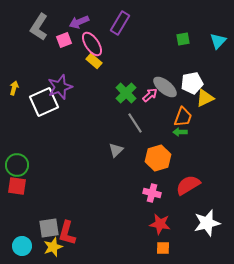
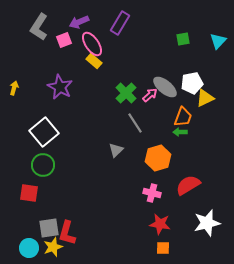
purple star: rotated 25 degrees counterclockwise
white square: moved 30 px down; rotated 16 degrees counterclockwise
green circle: moved 26 px right
red square: moved 12 px right, 7 px down
cyan circle: moved 7 px right, 2 px down
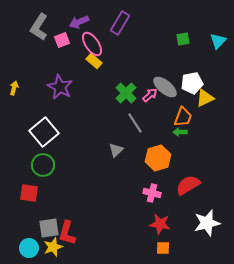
pink square: moved 2 px left
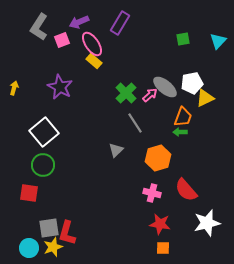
red semicircle: moved 2 px left, 5 px down; rotated 100 degrees counterclockwise
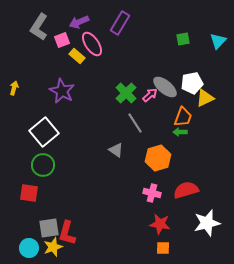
yellow rectangle: moved 17 px left, 5 px up
purple star: moved 2 px right, 4 px down
gray triangle: rotated 42 degrees counterclockwise
red semicircle: rotated 115 degrees clockwise
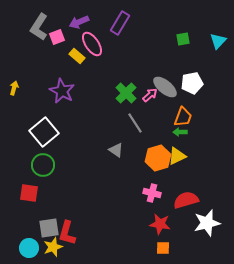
pink square: moved 5 px left, 3 px up
yellow triangle: moved 28 px left, 58 px down
red semicircle: moved 10 px down
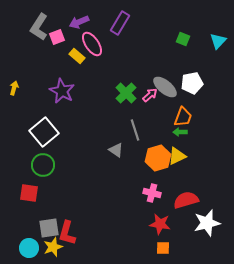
green square: rotated 32 degrees clockwise
gray line: moved 7 px down; rotated 15 degrees clockwise
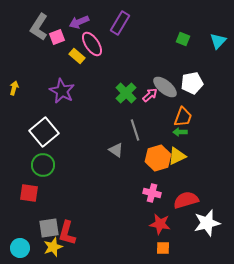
cyan circle: moved 9 px left
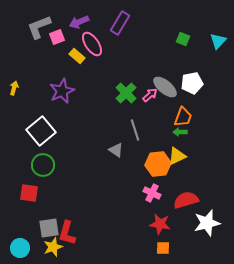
gray L-shape: rotated 36 degrees clockwise
purple star: rotated 20 degrees clockwise
white square: moved 3 px left, 1 px up
orange hexagon: moved 6 px down; rotated 10 degrees clockwise
pink cross: rotated 12 degrees clockwise
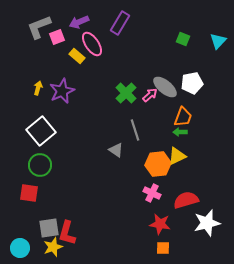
yellow arrow: moved 24 px right
green circle: moved 3 px left
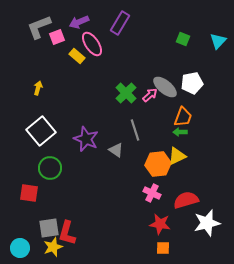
purple star: moved 24 px right, 48 px down; rotated 25 degrees counterclockwise
green circle: moved 10 px right, 3 px down
